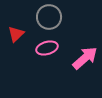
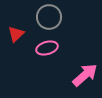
pink arrow: moved 17 px down
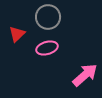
gray circle: moved 1 px left
red triangle: moved 1 px right
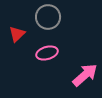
pink ellipse: moved 5 px down
